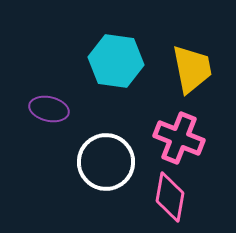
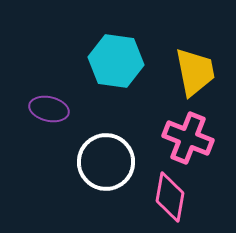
yellow trapezoid: moved 3 px right, 3 px down
pink cross: moved 9 px right
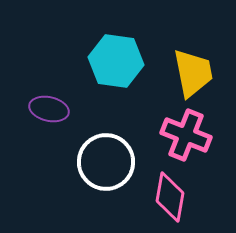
yellow trapezoid: moved 2 px left, 1 px down
pink cross: moved 2 px left, 3 px up
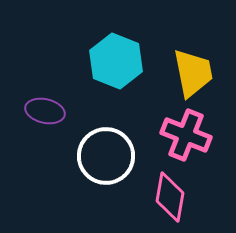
cyan hexagon: rotated 14 degrees clockwise
purple ellipse: moved 4 px left, 2 px down
white circle: moved 6 px up
